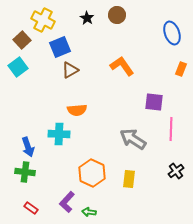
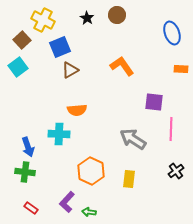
orange rectangle: rotated 72 degrees clockwise
orange hexagon: moved 1 px left, 2 px up
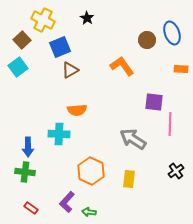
brown circle: moved 30 px right, 25 px down
pink line: moved 1 px left, 5 px up
blue arrow: rotated 18 degrees clockwise
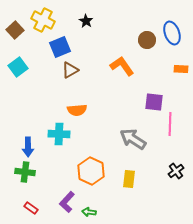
black star: moved 1 px left, 3 px down
brown square: moved 7 px left, 10 px up
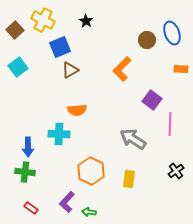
orange L-shape: moved 3 px down; rotated 100 degrees counterclockwise
purple square: moved 2 px left, 2 px up; rotated 30 degrees clockwise
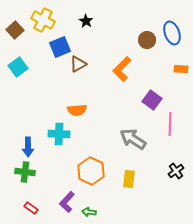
brown triangle: moved 8 px right, 6 px up
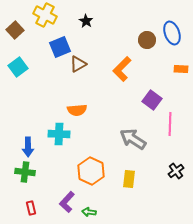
yellow cross: moved 2 px right, 5 px up
red rectangle: rotated 40 degrees clockwise
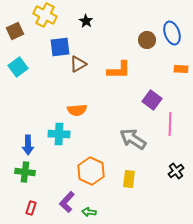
brown square: moved 1 px down; rotated 18 degrees clockwise
blue square: rotated 15 degrees clockwise
orange L-shape: moved 3 px left, 1 px down; rotated 135 degrees counterclockwise
blue arrow: moved 2 px up
red rectangle: rotated 32 degrees clockwise
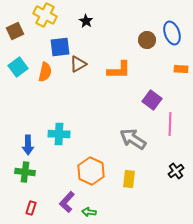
orange semicircle: moved 32 px left, 38 px up; rotated 72 degrees counterclockwise
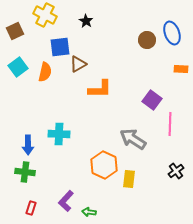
orange L-shape: moved 19 px left, 19 px down
orange hexagon: moved 13 px right, 6 px up
purple L-shape: moved 1 px left, 1 px up
